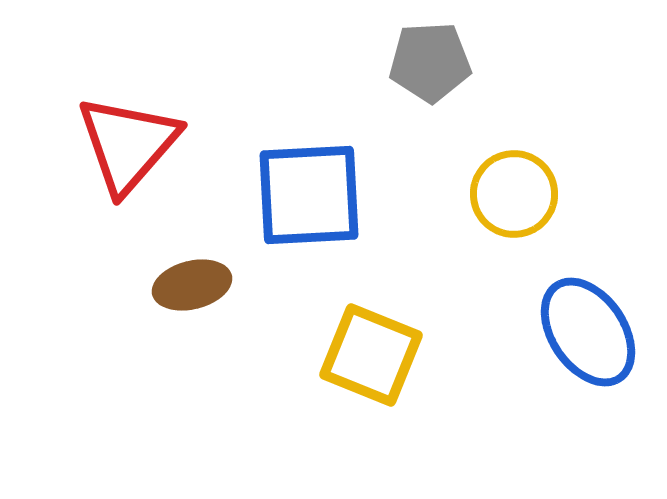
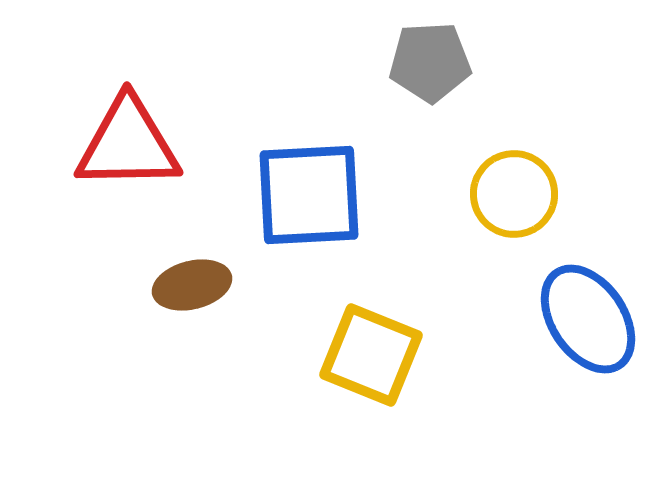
red triangle: rotated 48 degrees clockwise
blue ellipse: moved 13 px up
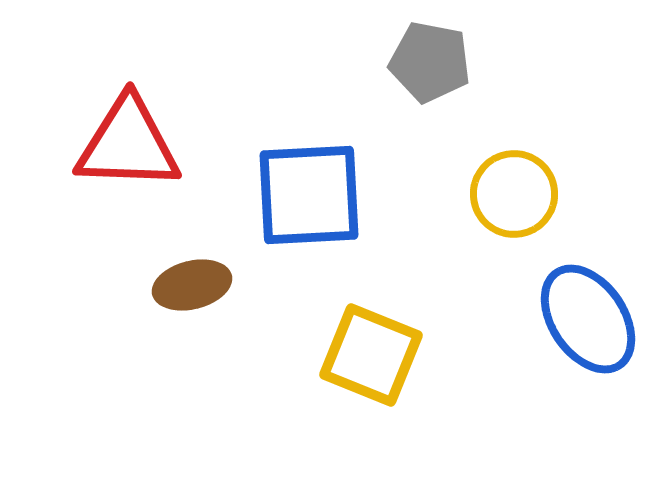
gray pentagon: rotated 14 degrees clockwise
red triangle: rotated 3 degrees clockwise
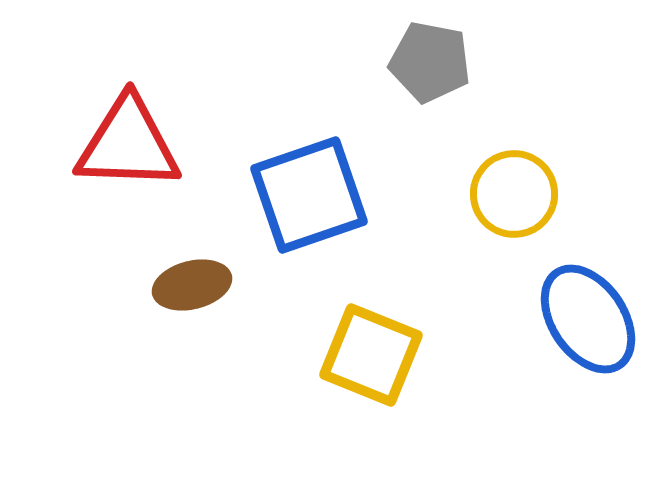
blue square: rotated 16 degrees counterclockwise
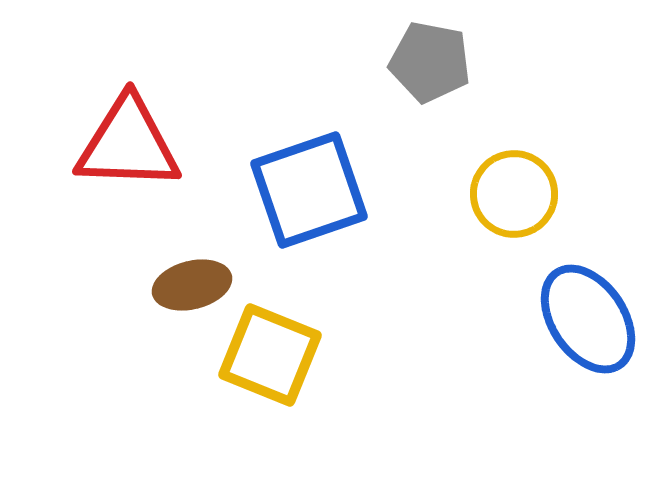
blue square: moved 5 px up
yellow square: moved 101 px left
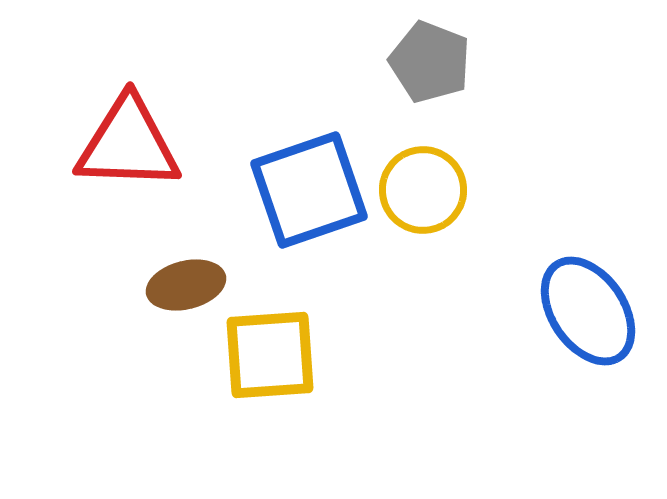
gray pentagon: rotated 10 degrees clockwise
yellow circle: moved 91 px left, 4 px up
brown ellipse: moved 6 px left
blue ellipse: moved 8 px up
yellow square: rotated 26 degrees counterclockwise
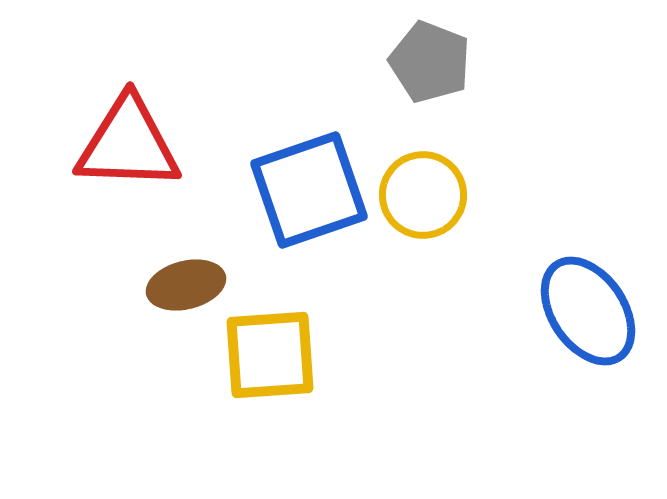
yellow circle: moved 5 px down
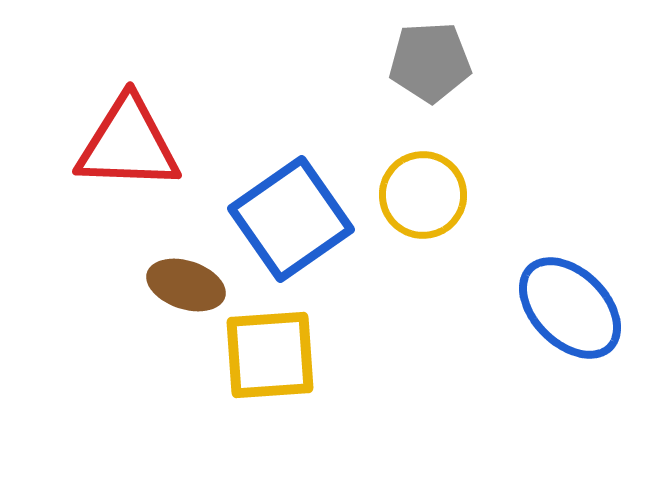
gray pentagon: rotated 24 degrees counterclockwise
blue square: moved 18 px left, 29 px down; rotated 16 degrees counterclockwise
brown ellipse: rotated 32 degrees clockwise
blue ellipse: moved 18 px left, 3 px up; rotated 11 degrees counterclockwise
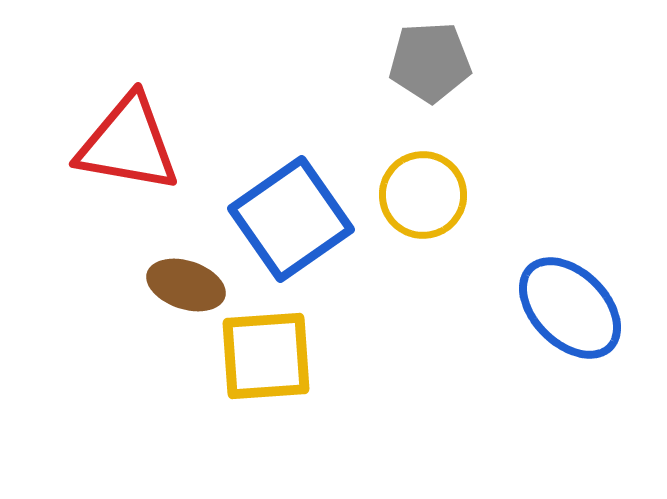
red triangle: rotated 8 degrees clockwise
yellow square: moved 4 px left, 1 px down
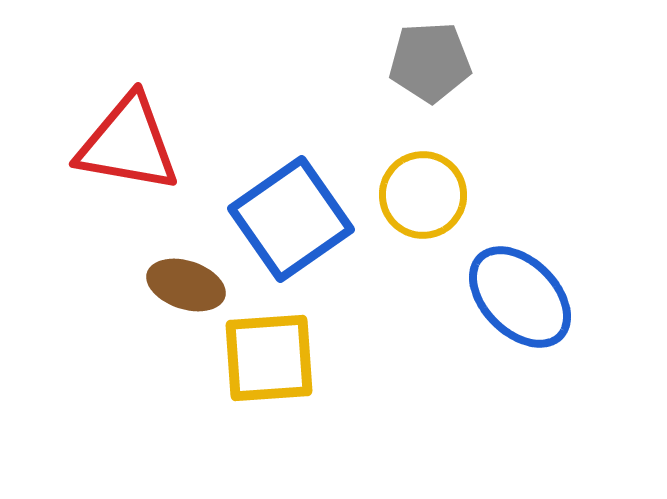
blue ellipse: moved 50 px left, 11 px up
yellow square: moved 3 px right, 2 px down
